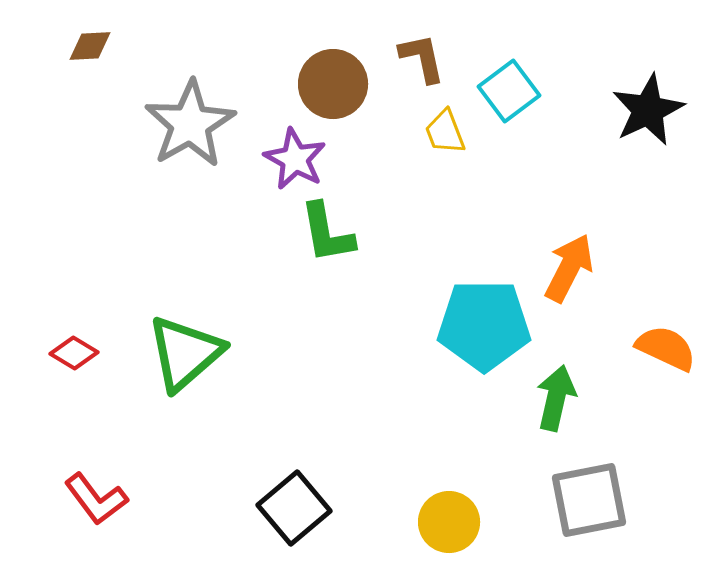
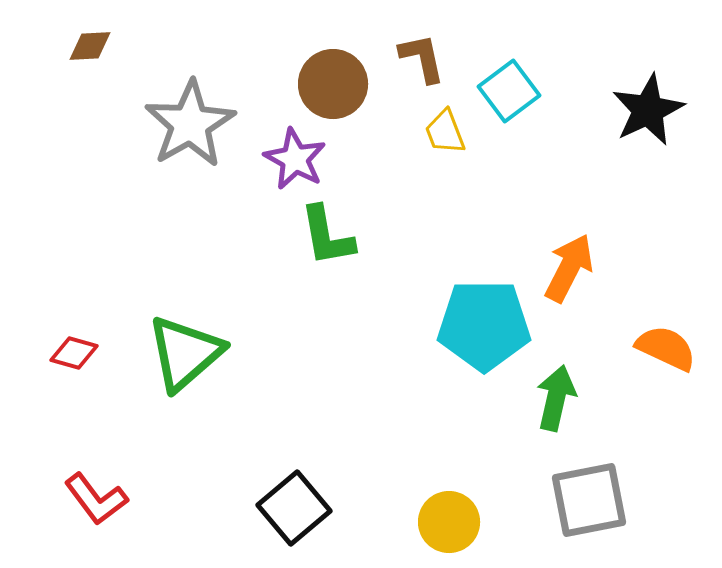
green L-shape: moved 3 px down
red diamond: rotated 15 degrees counterclockwise
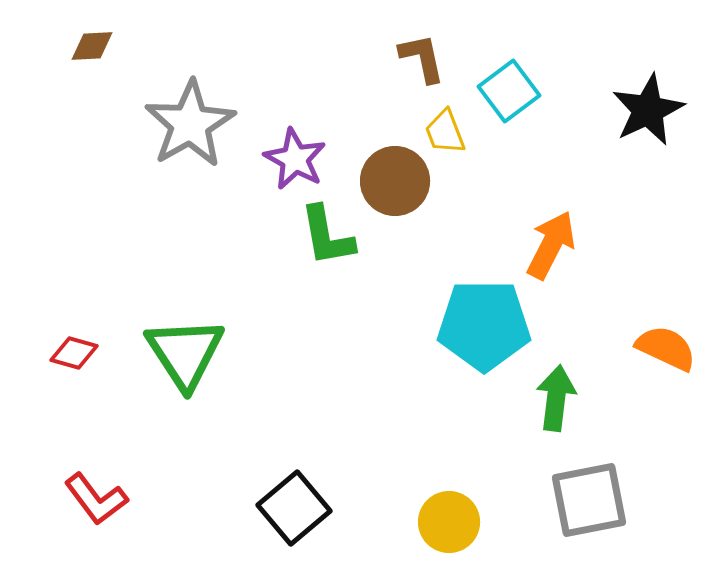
brown diamond: moved 2 px right
brown circle: moved 62 px right, 97 px down
orange arrow: moved 18 px left, 23 px up
green triangle: rotated 22 degrees counterclockwise
green arrow: rotated 6 degrees counterclockwise
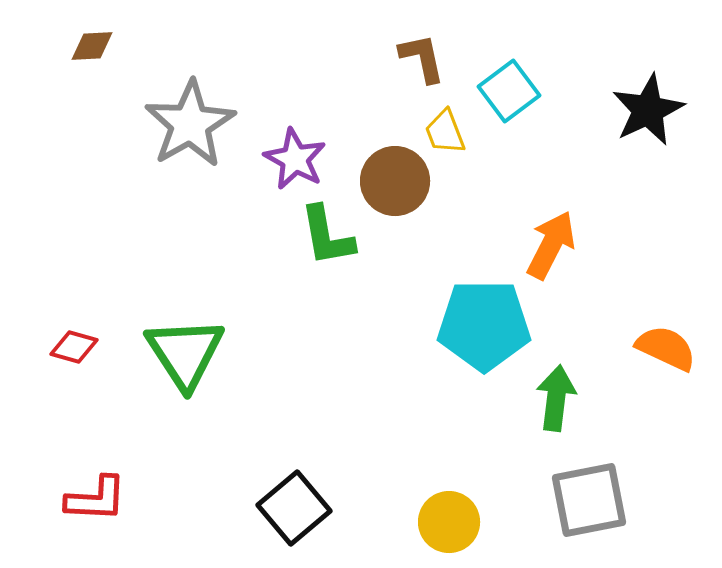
red diamond: moved 6 px up
red L-shape: rotated 50 degrees counterclockwise
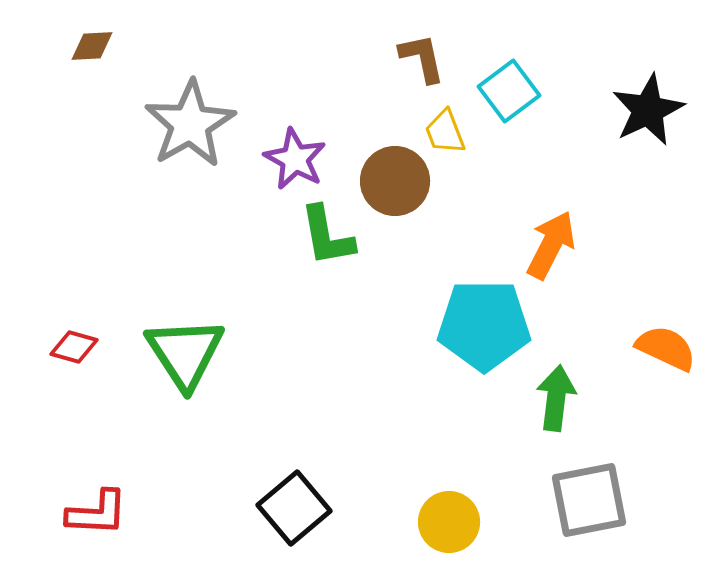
red L-shape: moved 1 px right, 14 px down
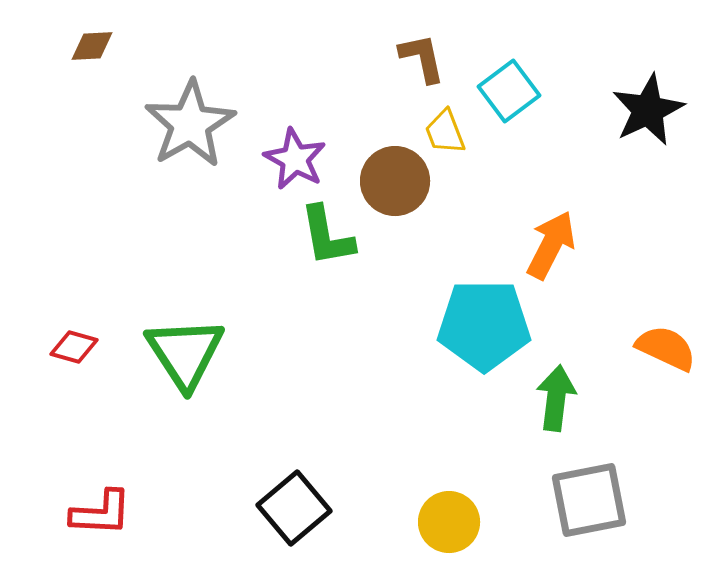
red L-shape: moved 4 px right
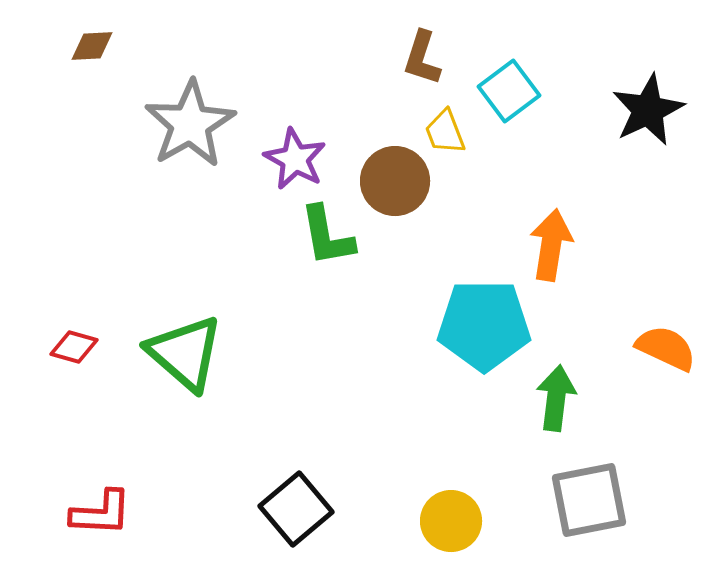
brown L-shape: rotated 150 degrees counterclockwise
orange arrow: rotated 18 degrees counterclockwise
green triangle: rotated 16 degrees counterclockwise
black square: moved 2 px right, 1 px down
yellow circle: moved 2 px right, 1 px up
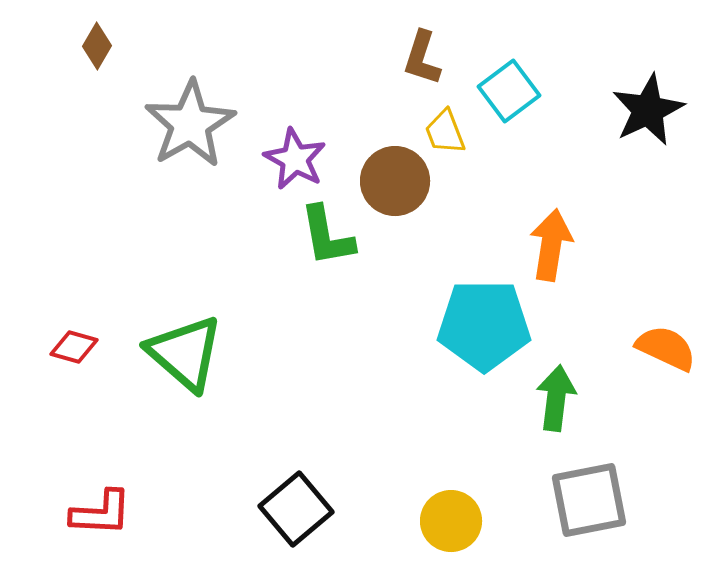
brown diamond: moved 5 px right; rotated 57 degrees counterclockwise
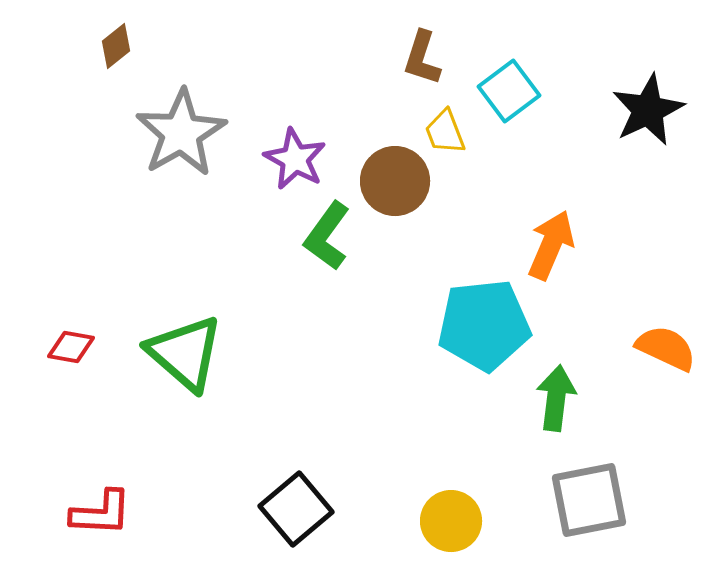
brown diamond: moved 19 px right; rotated 21 degrees clockwise
gray star: moved 9 px left, 9 px down
green L-shape: rotated 46 degrees clockwise
orange arrow: rotated 14 degrees clockwise
cyan pentagon: rotated 6 degrees counterclockwise
red diamond: moved 3 px left; rotated 6 degrees counterclockwise
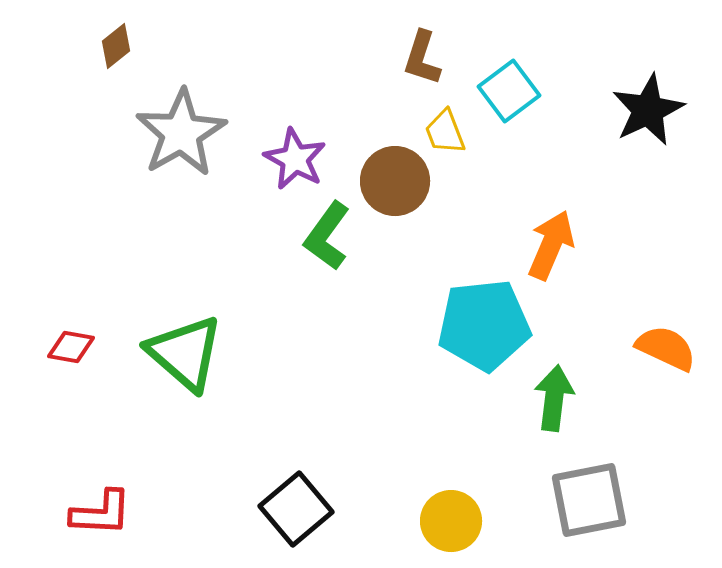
green arrow: moved 2 px left
